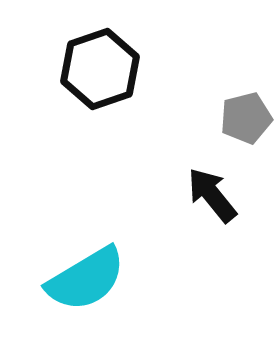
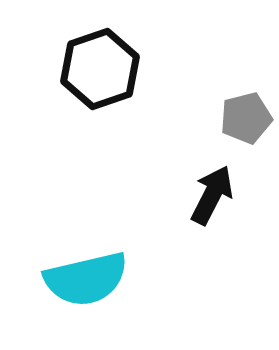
black arrow: rotated 66 degrees clockwise
cyan semicircle: rotated 18 degrees clockwise
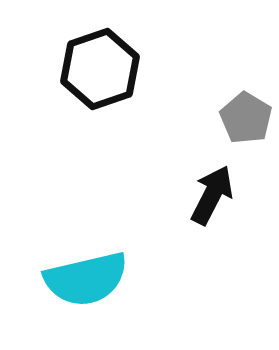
gray pentagon: rotated 27 degrees counterclockwise
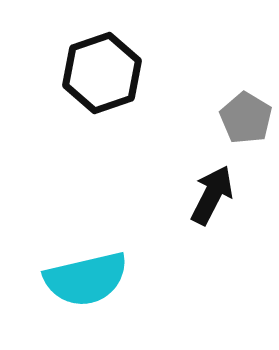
black hexagon: moved 2 px right, 4 px down
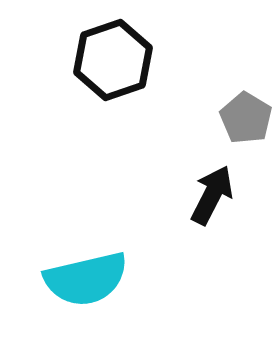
black hexagon: moved 11 px right, 13 px up
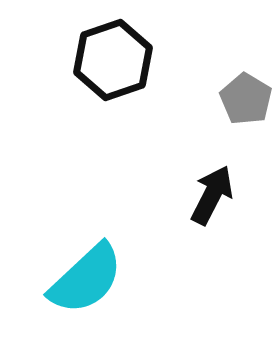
gray pentagon: moved 19 px up
cyan semicircle: rotated 30 degrees counterclockwise
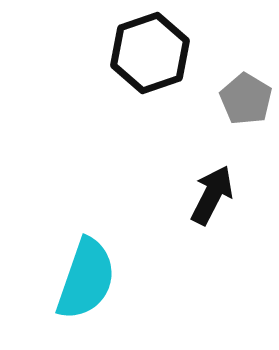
black hexagon: moved 37 px right, 7 px up
cyan semicircle: rotated 28 degrees counterclockwise
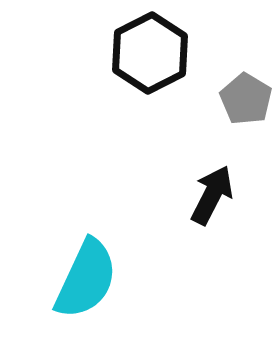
black hexagon: rotated 8 degrees counterclockwise
cyan semicircle: rotated 6 degrees clockwise
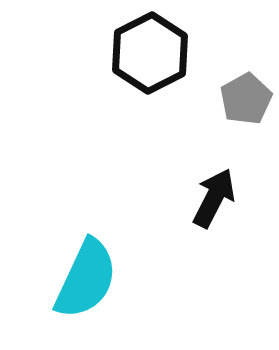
gray pentagon: rotated 12 degrees clockwise
black arrow: moved 2 px right, 3 px down
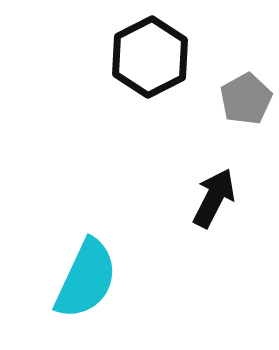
black hexagon: moved 4 px down
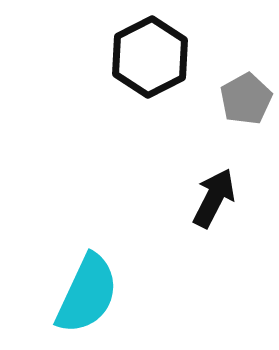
cyan semicircle: moved 1 px right, 15 px down
